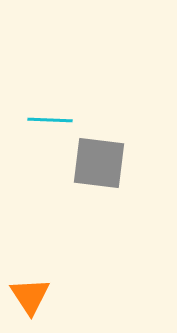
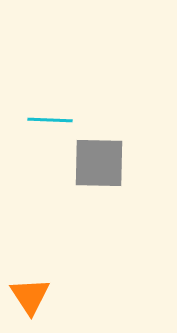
gray square: rotated 6 degrees counterclockwise
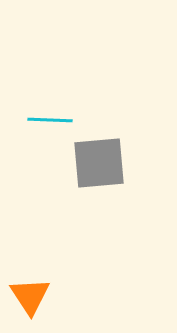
gray square: rotated 6 degrees counterclockwise
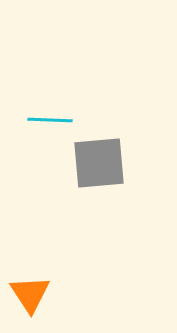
orange triangle: moved 2 px up
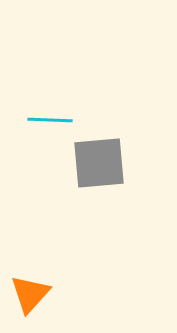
orange triangle: rotated 15 degrees clockwise
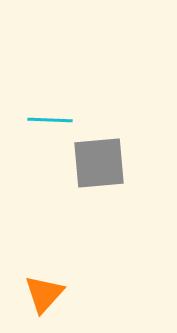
orange triangle: moved 14 px right
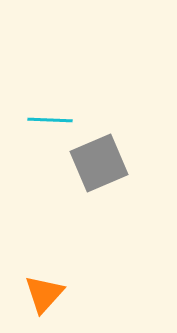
gray square: rotated 18 degrees counterclockwise
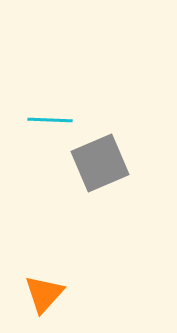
gray square: moved 1 px right
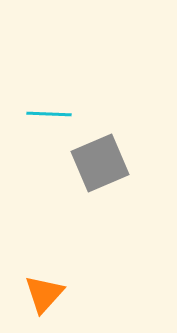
cyan line: moved 1 px left, 6 px up
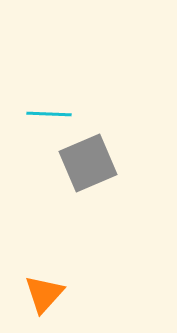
gray square: moved 12 px left
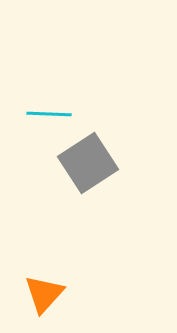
gray square: rotated 10 degrees counterclockwise
